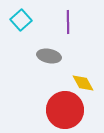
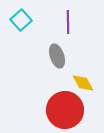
gray ellipse: moved 8 px right; rotated 60 degrees clockwise
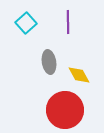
cyan square: moved 5 px right, 3 px down
gray ellipse: moved 8 px left, 6 px down; rotated 10 degrees clockwise
yellow diamond: moved 4 px left, 8 px up
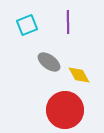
cyan square: moved 1 px right, 2 px down; rotated 20 degrees clockwise
gray ellipse: rotated 45 degrees counterclockwise
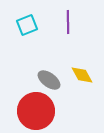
gray ellipse: moved 18 px down
yellow diamond: moved 3 px right
red circle: moved 29 px left, 1 px down
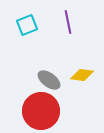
purple line: rotated 10 degrees counterclockwise
yellow diamond: rotated 55 degrees counterclockwise
red circle: moved 5 px right
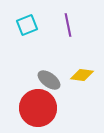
purple line: moved 3 px down
red circle: moved 3 px left, 3 px up
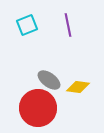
yellow diamond: moved 4 px left, 12 px down
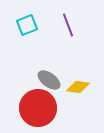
purple line: rotated 10 degrees counterclockwise
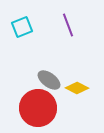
cyan square: moved 5 px left, 2 px down
yellow diamond: moved 1 px left, 1 px down; rotated 20 degrees clockwise
